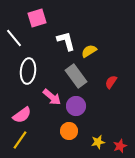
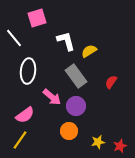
pink semicircle: moved 3 px right
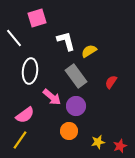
white ellipse: moved 2 px right
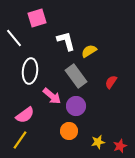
pink arrow: moved 1 px up
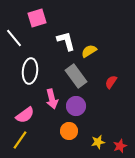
pink arrow: moved 3 px down; rotated 36 degrees clockwise
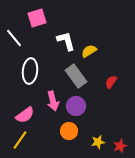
pink arrow: moved 1 px right, 2 px down
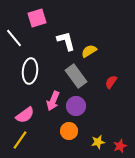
pink arrow: rotated 36 degrees clockwise
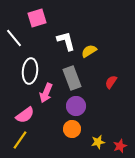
gray rectangle: moved 4 px left, 2 px down; rotated 15 degrees clockwise
pink arrow: moved 7 px left, 8 px up
orange circle: moved 3 px right, 2 px up
